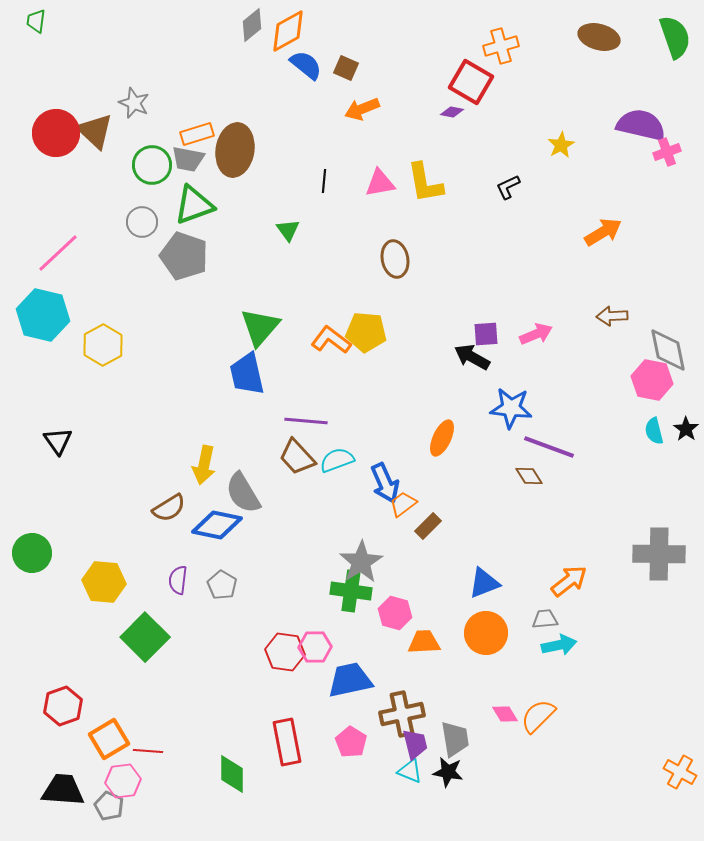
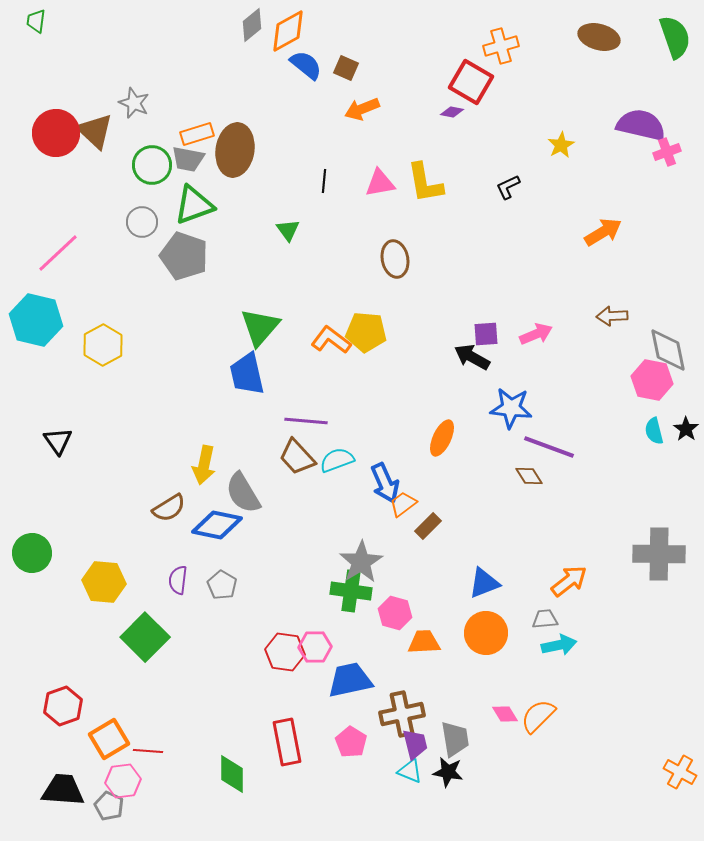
cyan hexagon at (43, 315): moved 7 px left, 5 px down
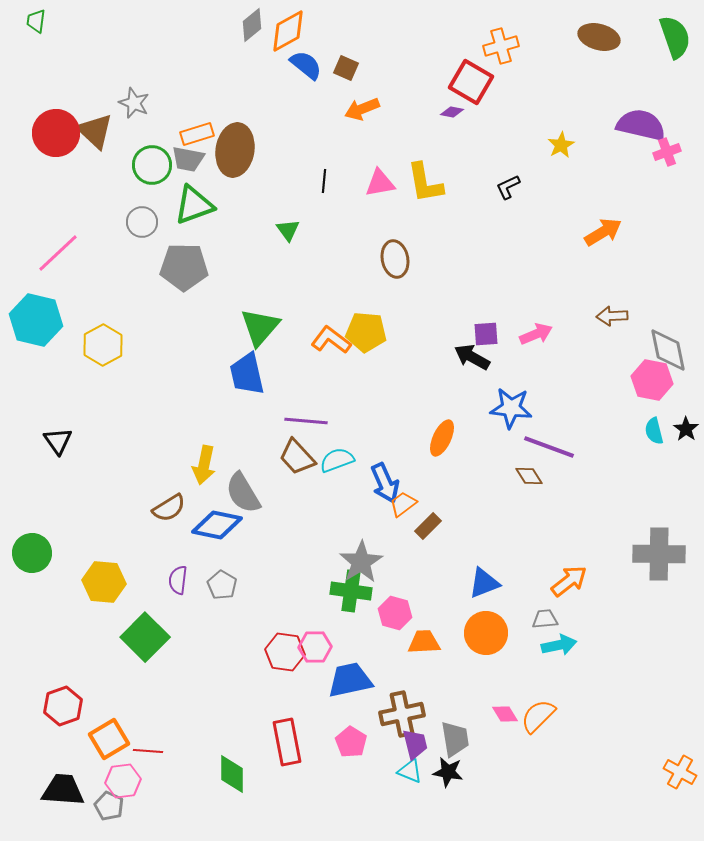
gray pentagon at (184, 256): moved 11 px down; rotated 18 degrees counterclockwise
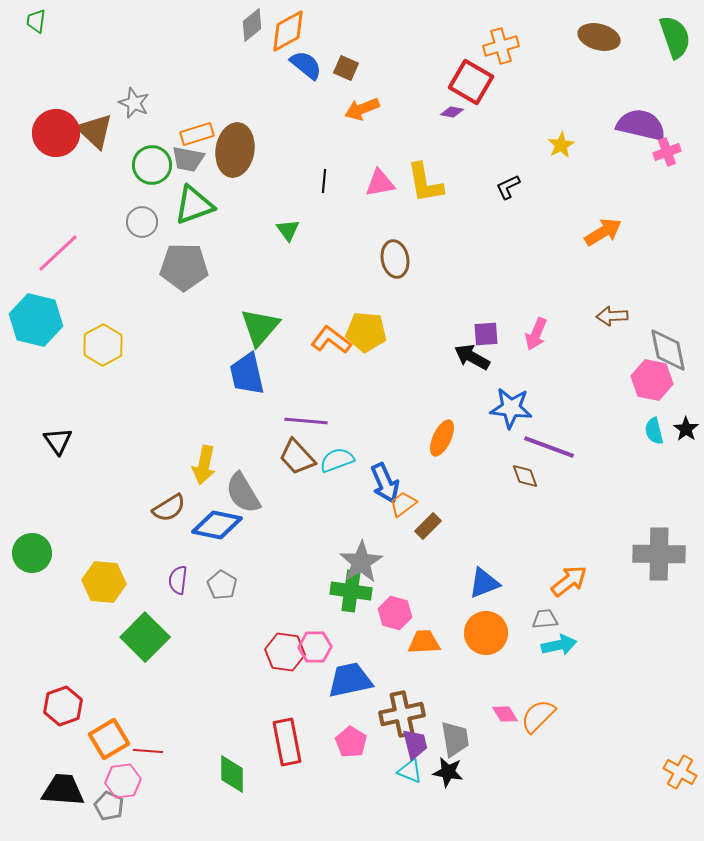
pink arrow at (536, 334): rotated 136 degrees clockwise
brown diamond at (529, 476): moved 4 px left; rotated 12 degrees clockwise
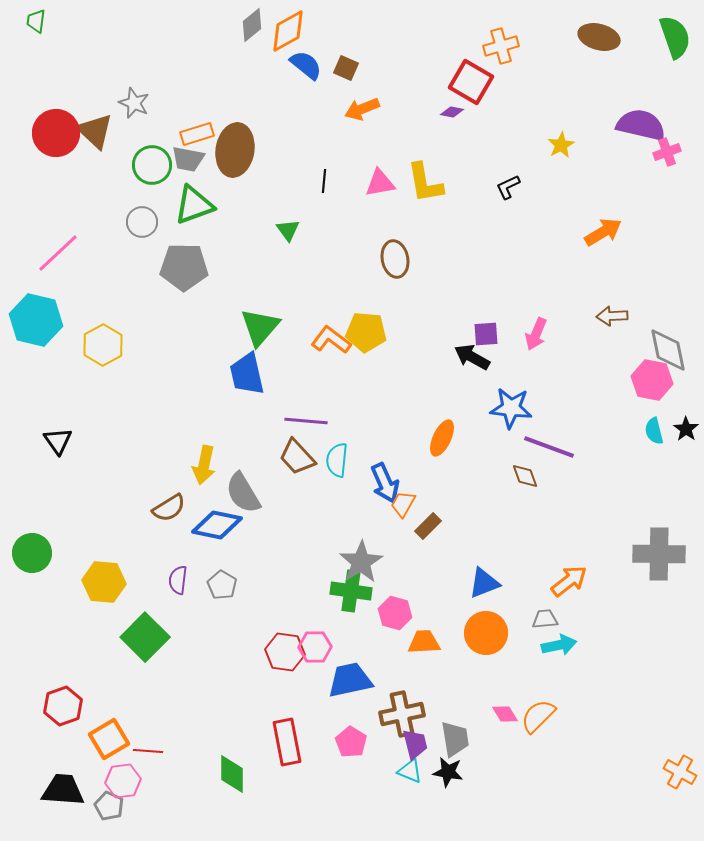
cyan semicircle at (337, 460): rotated 64 degrees counterclockwise
orange trapezoid at (403, 504): rotated 24 degrees counterclockwise
